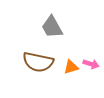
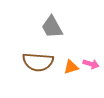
brown semicircle: rotated 8 degrees counterclockwise
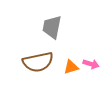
gray trapezoid: rotated 40 degrees clockwise
brown semicircle: rotated 16 degrees counterclockwise
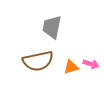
brown semicircle: moved 1 px up
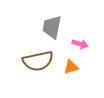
pink arrow: moved 11 px left, 20 px up
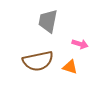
gray trapezoid: moved 4 px left, 6 px up
orange triangle: moved 1 px left; rotated 35 degrees clockwise
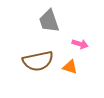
gray trapezoid: moved 1 px right; rotated 30 degrees counterclockwise
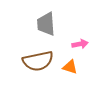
gray trapezoid: moved 3 px left, 3 px down; rotated 15 degrees clockwise
pink arrow: rotated 28 degrees counterclockwise
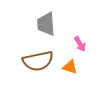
pink arrow: rotated 70 degrees clockwise
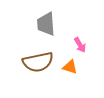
pink arrow: moved 1 px down
brown semicircle: moved 1 px down
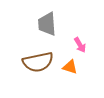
gray trapezoid: moved 1 px right
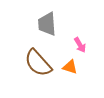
brown semicircle: moved 1 px down; rotated 60 degrees clockwise
